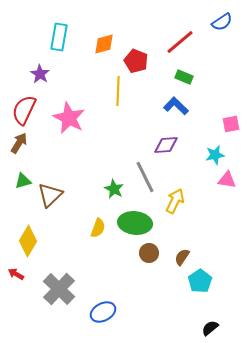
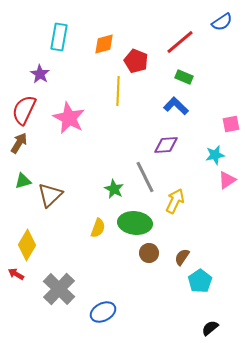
pink triangle: rotated 42 degrees counterclockwise
yellow diamond: moved 1 px left, 4 px down
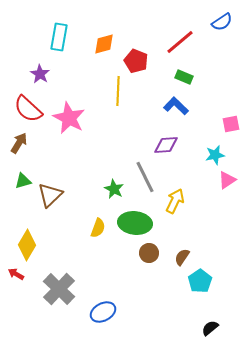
red semicircle: moved 4 px right, 1 px up; rotated 72 degrees counterclockwise
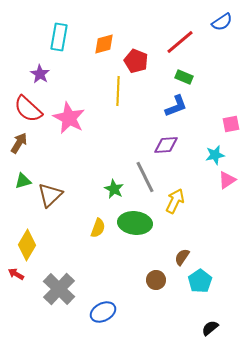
blue L-shape: rotated 115 degrees clockwise
brown circle: moved 7 px right, 27 px down
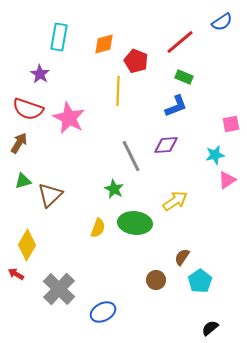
red semicircle: rotated 24 degrees counterclockwise
gray line: moved 14 px left, 21 px up
yellow arrow: rotated 30 degrees clockwise
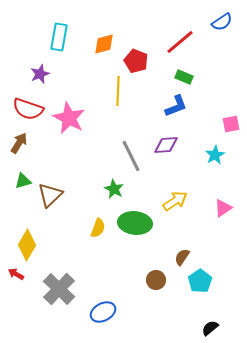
purple star: rotated 18 degrees clockwise
cyan star: rotated 18 degrees counterclockwise
pink triangle: moved 4 px left, 28 px down
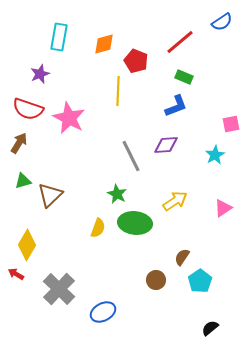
green star: moved 3 px right, 5 px down
